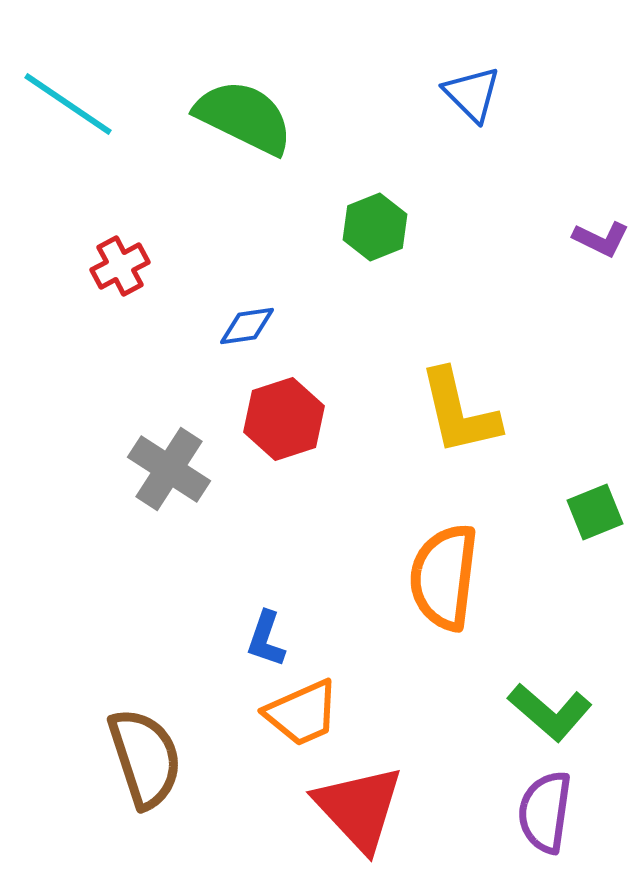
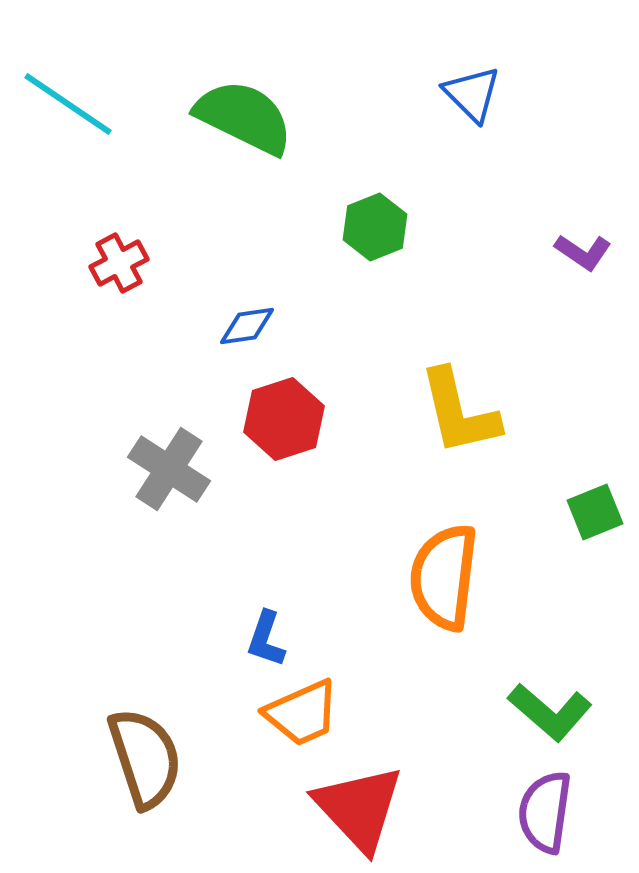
purple L-shape: moved 18 px left, 13 px down; rotated 8 degrees clockwise
red cross: moved 1 px left, 3 px up
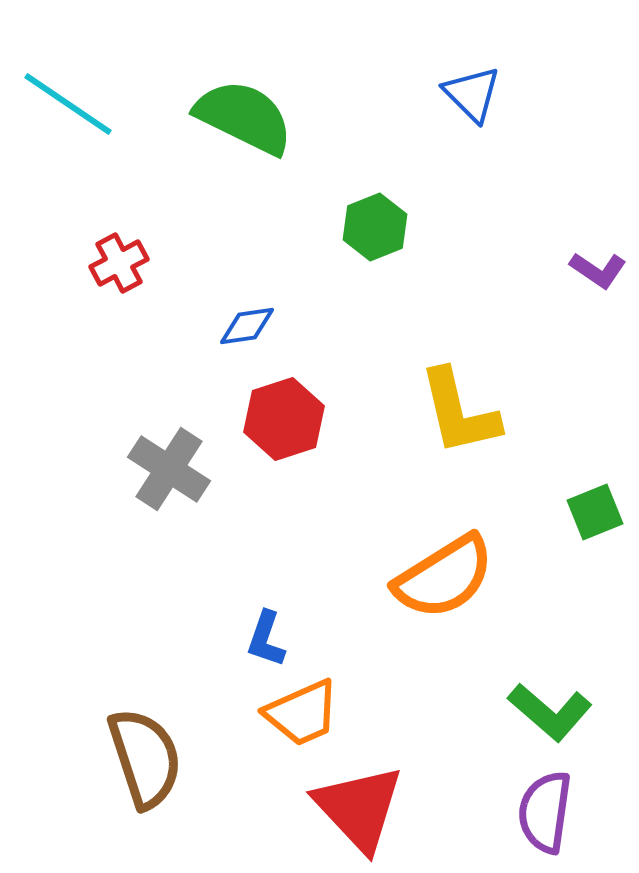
purple L-shape: moved 15 px right, 18 px down
orange semicircle: rotated 129 degrees counterclockwise
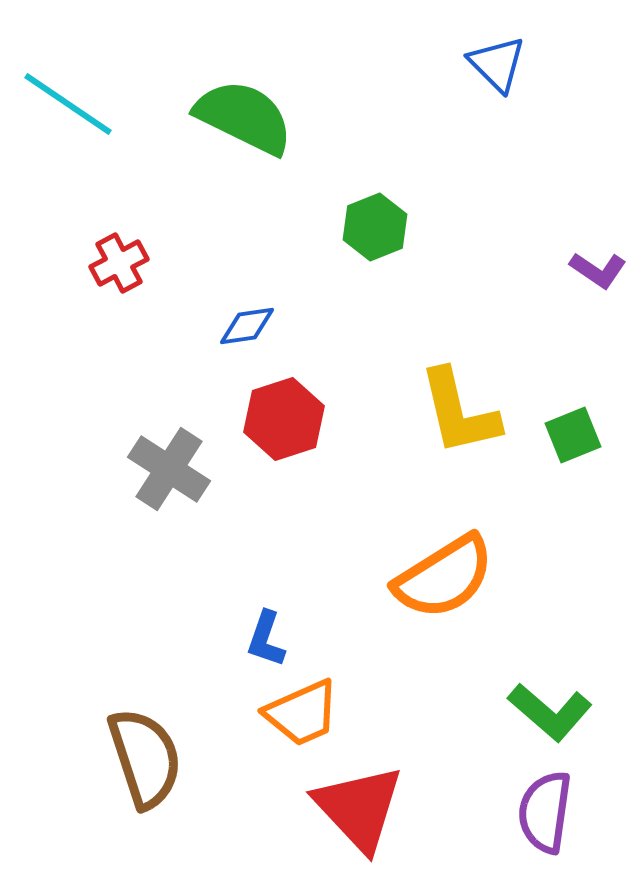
blue triangle: moved 25 px right, 30 px up
green square: moved 22 px left, 77 px up
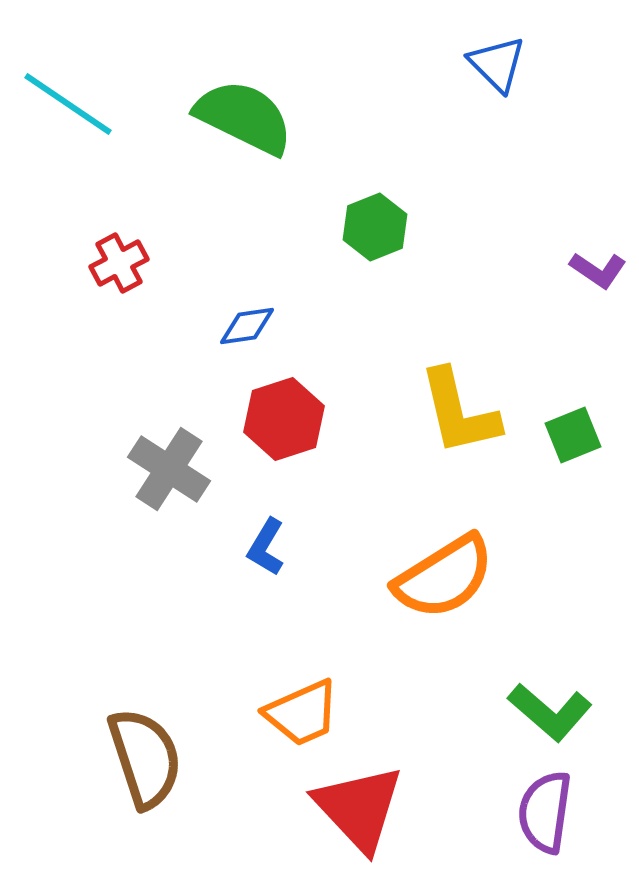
blue L-shape: moved 92 px up; rotated 12 degrees clockwise
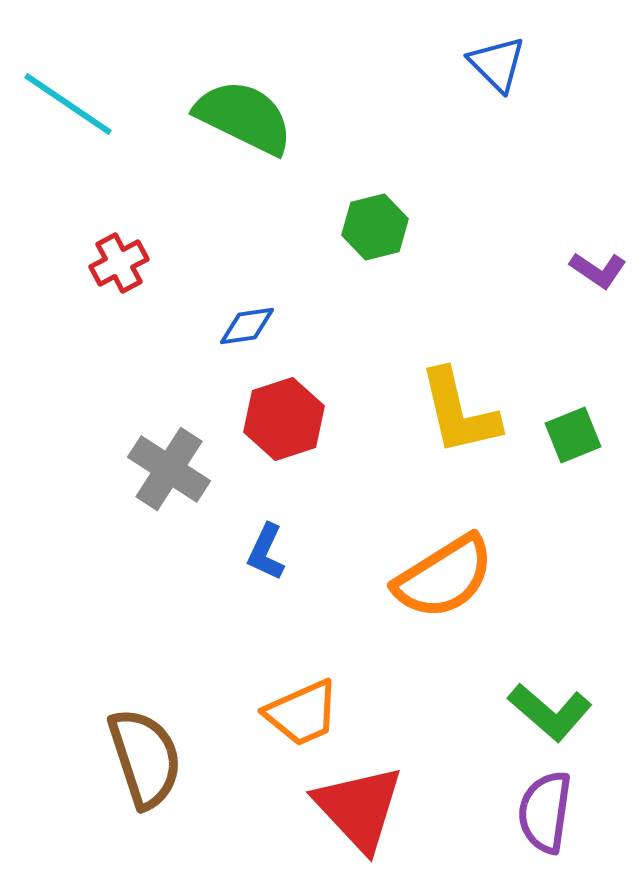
green hexagon: rotated 8 degrees clockwise
blue L-shape: moved 5 px down; rotated 6 degrees counterclockwise
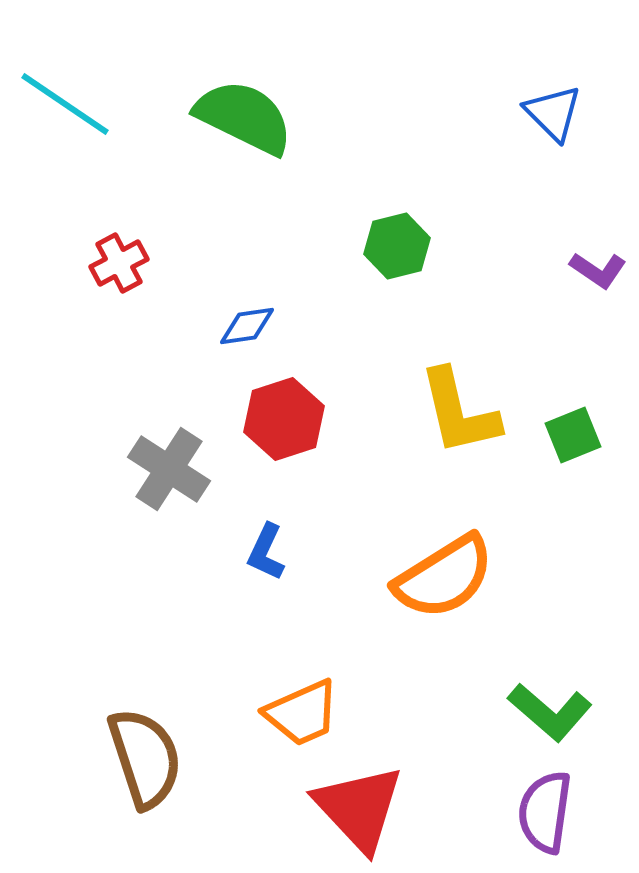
blue triangle: moved 56 px right, 49 px down
cyan line: moved 3 px left
green hexagon: moved 22 px right, 19 px down
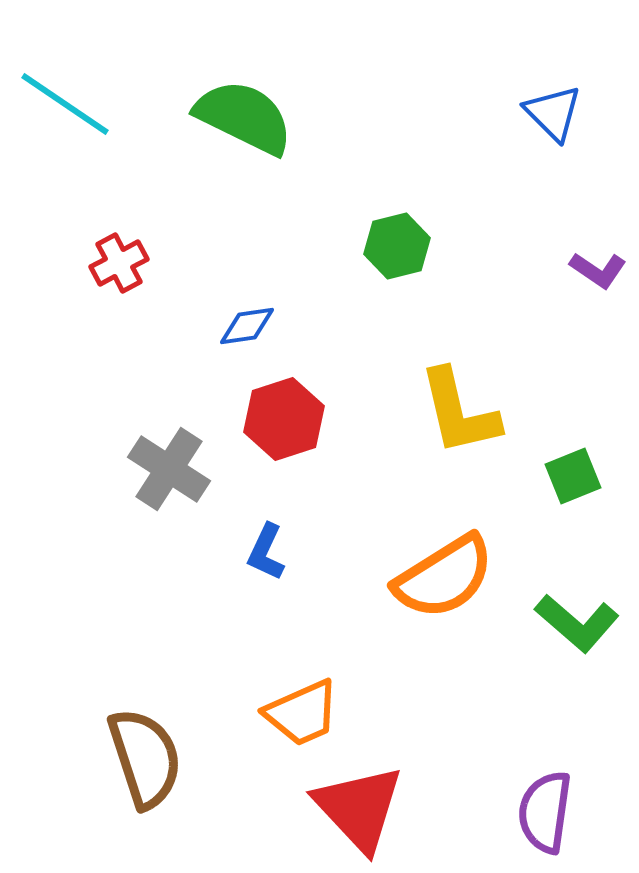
green square: moved 41 px down
green L-shape: moved 27 px right, 89 px up
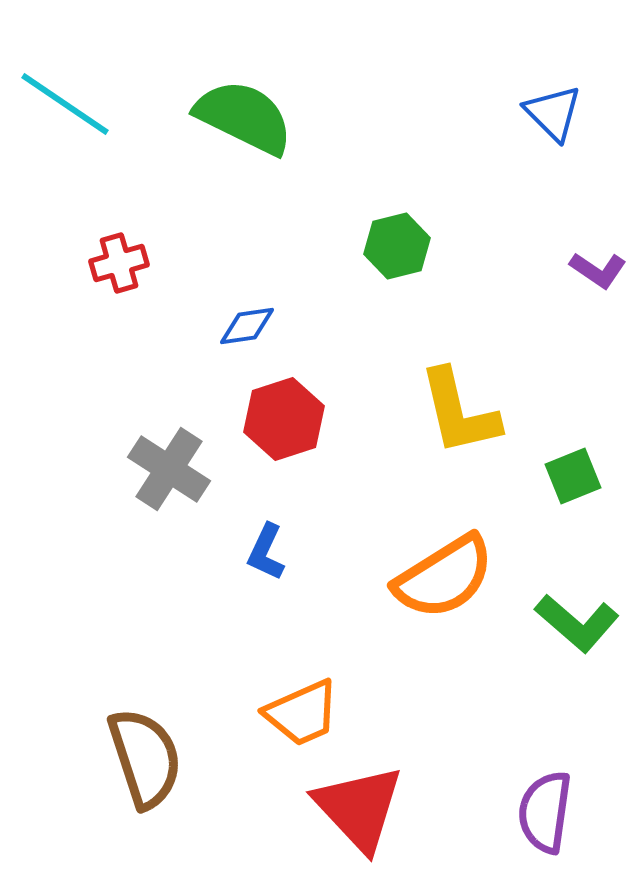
red cross: rotated 12 degrees clockwise
